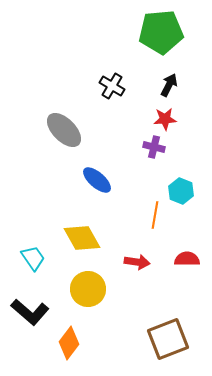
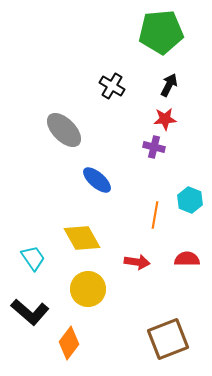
cyan hexagon: moved 9 px right, 9 px down
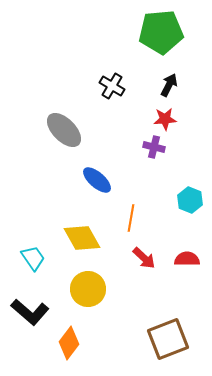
orange line: moved 24 px left, 3 px down
red arrow: moved 7 px right, 4 px up; rotated 35 degrees clockwise
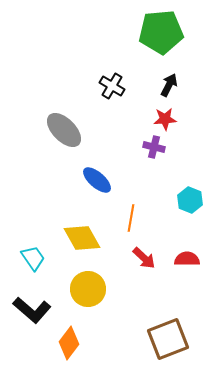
black L-shape: moved 2 px right, 2 px up
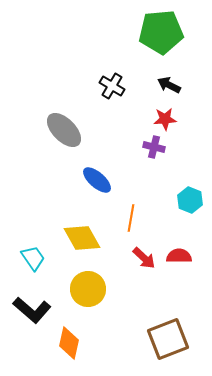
black arrow: rotated 90 degrees counterclockwise
red semicircle: moved 8 px left, 3 px up
orange diamond: rotated 24 degrees counterclockwise
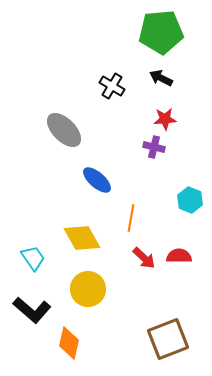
black arrow: moved 8 px left, 7 px up
